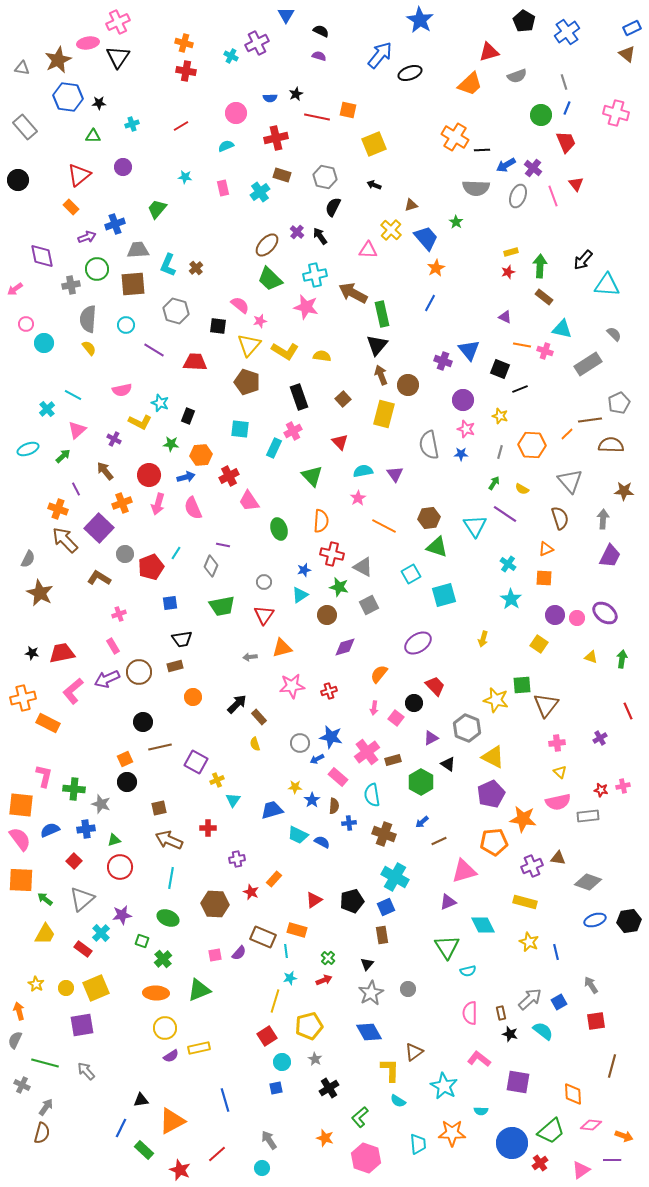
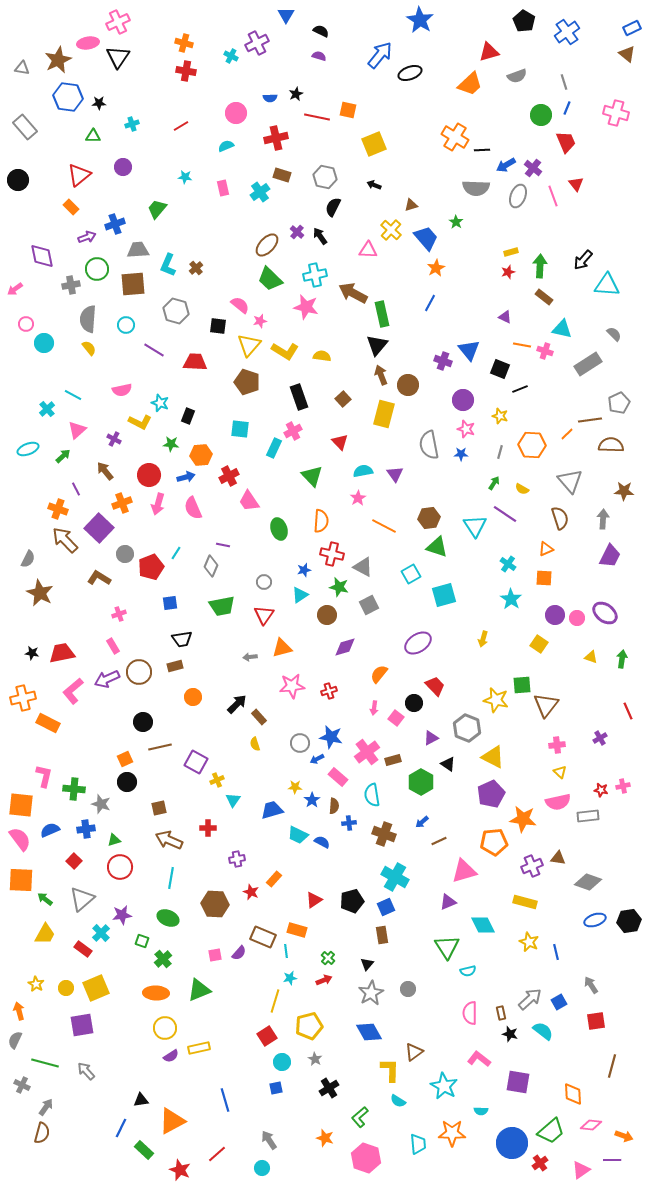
pink cross at (557, 743): moved 2 px down
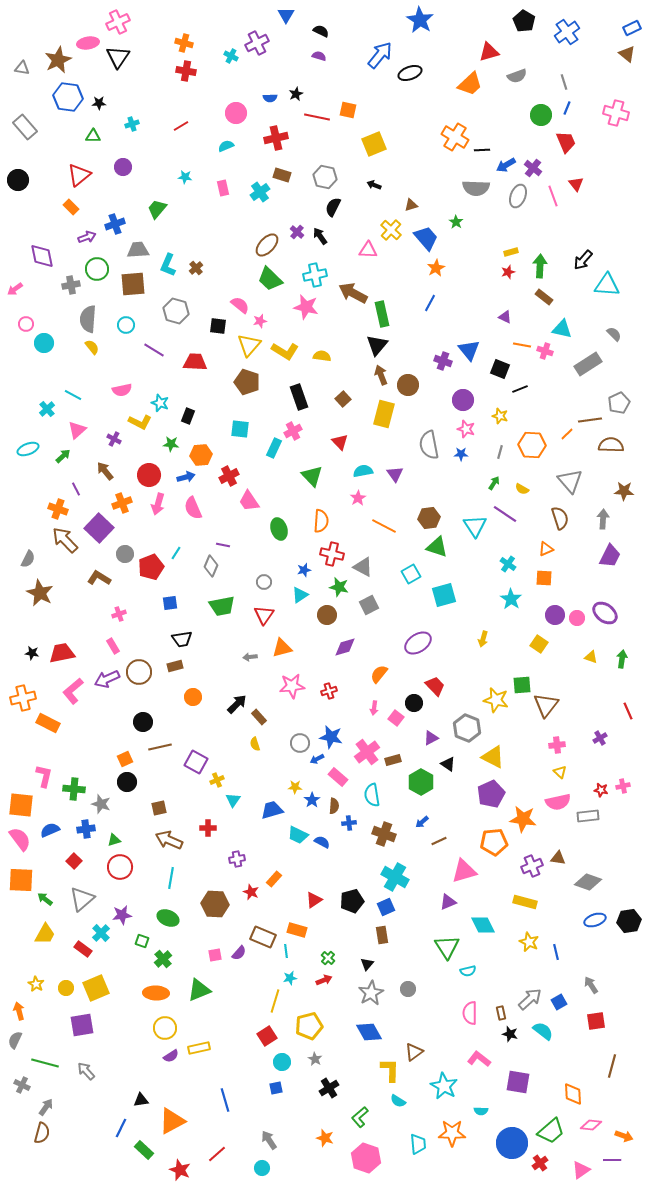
yellow semicircle at (89, 348): moved 3 px right, 1 px up
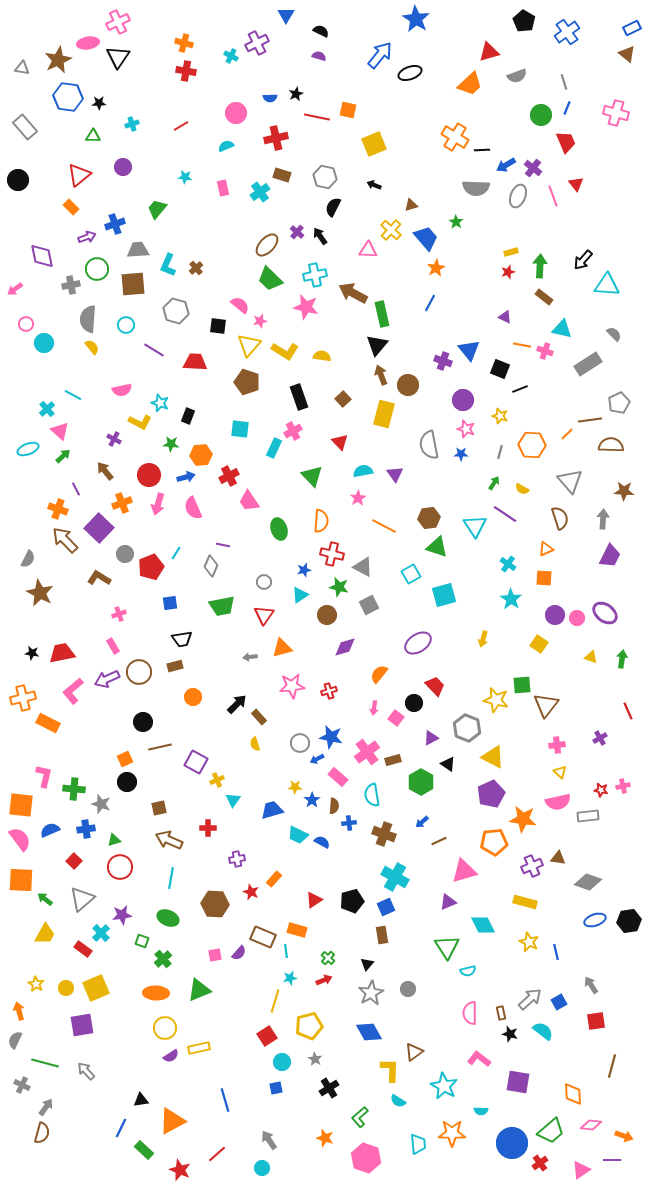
blue star at (420, 20): moved 4 px left, 1 px up
pink triangle at (77, 430): moved 17 px left, 1 px down; rotated 36 degrees counterclockwise
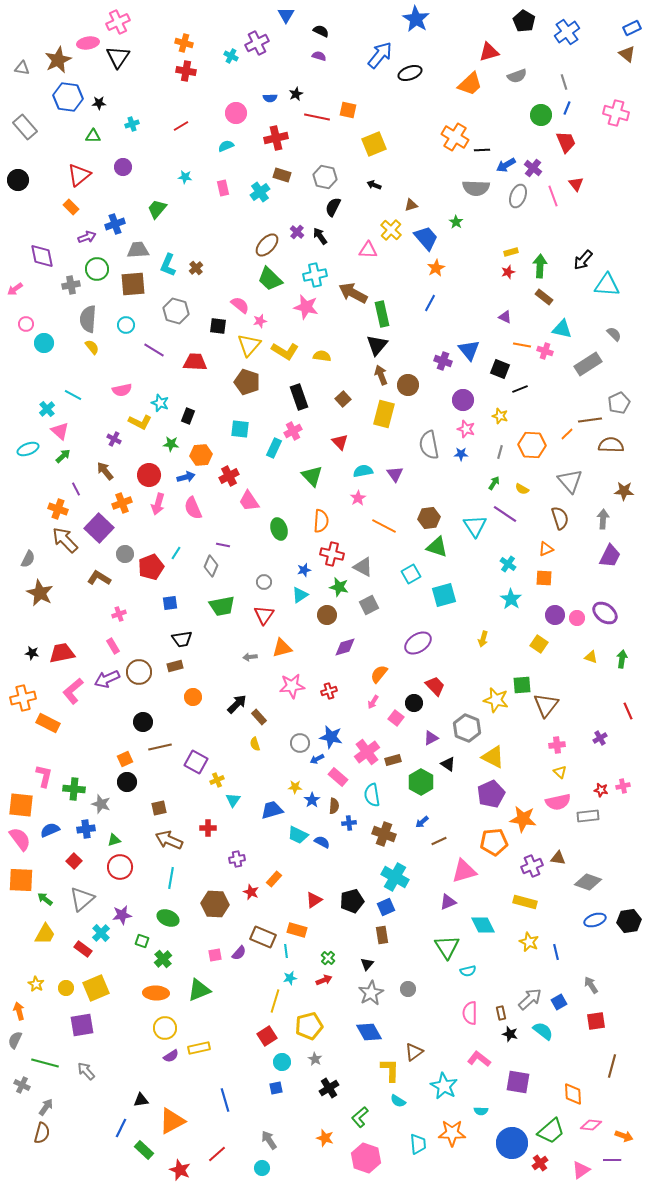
pink arrow at (374, 708): moved 1 px left, 6 px up; rotated 24 degrees clockwise
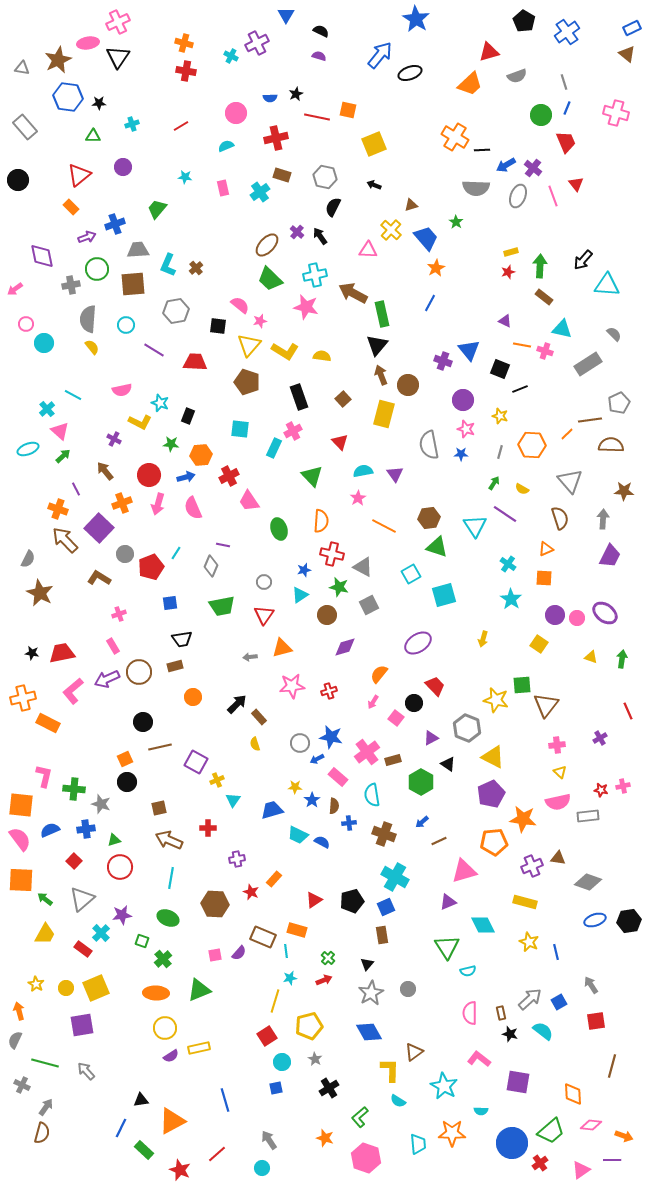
gray hexagon at (176, 311): rotated 25 degrees counterclockwise
purple triangle at (505, 317): moved 4 px down
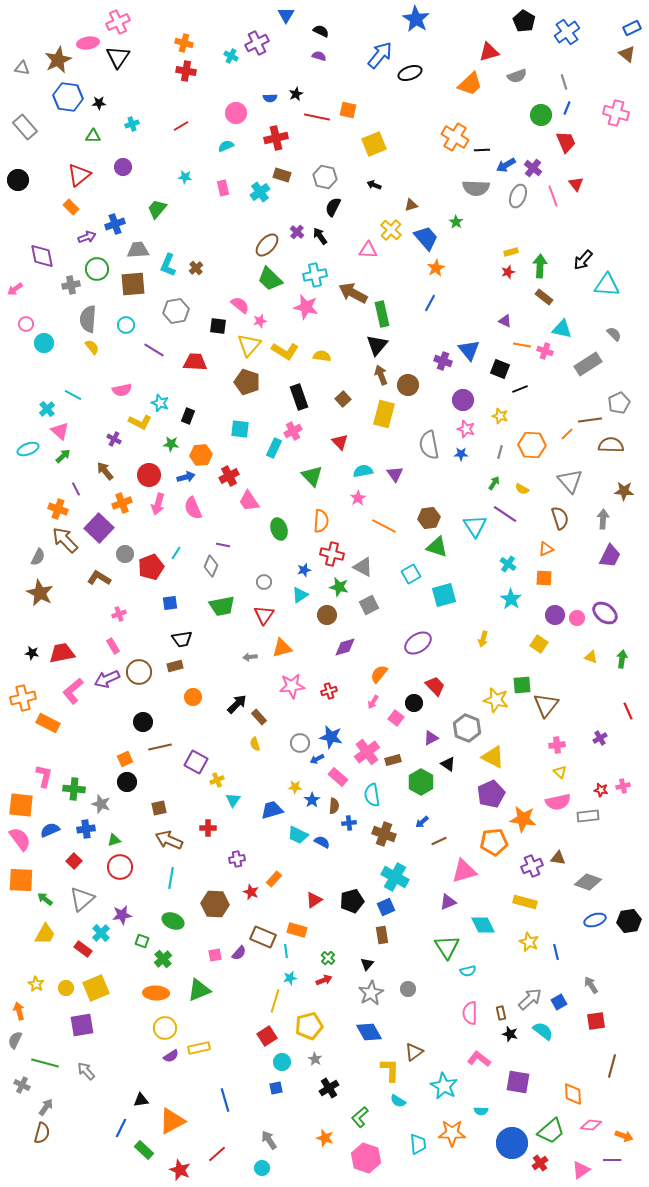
gray semicircle at (28, 559): moved 10 px right, 2 px up
green ellipse at (168, 918): moved 5 px right, 3 px down
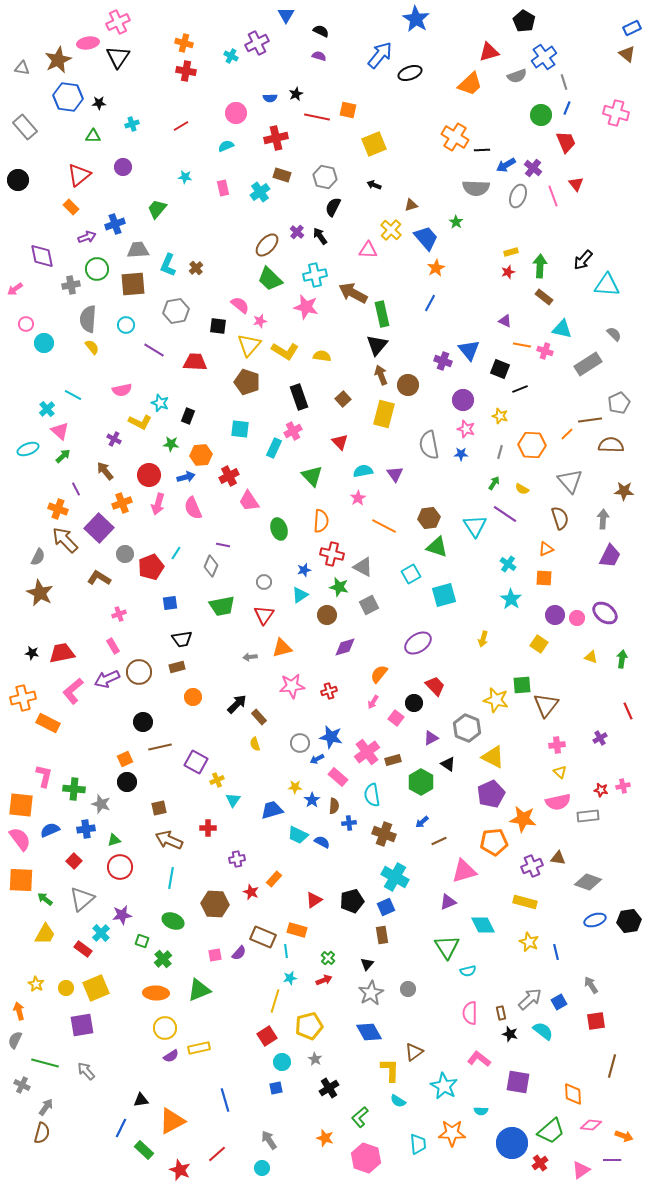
blue cross at (567, 32): moved 23 px left, 25 px down
brown rectangle at (175, 666): moved 2 px right, 1 px down
